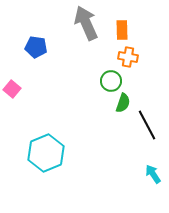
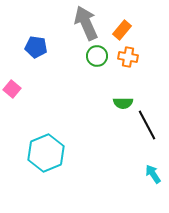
orange rectangle: rotated 42 degrees clockwise
green circle: moved 14 px left, 25 px up
green semicircle: rotated 72 degrees clockwise
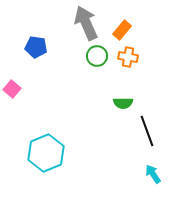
black line: moved 6 px down; rotated 8 degrees clockwise
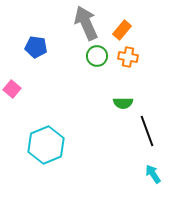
cyan hexagon: moved 8 px up
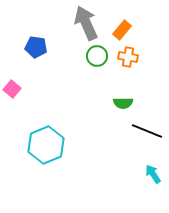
black line: rotated 48 degrees counterclockwise
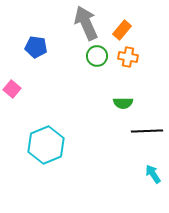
black line: rotated 24 degrees counterclockwise
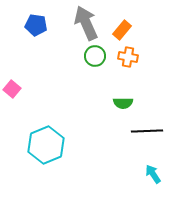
blue pentagon: moved 22 px up
green circle: moved 2 px left
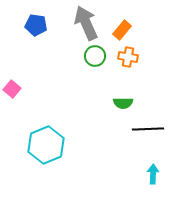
black line: moved 1 px right, 2 px up
cyan arrow: rotated 36 degrees clockwise
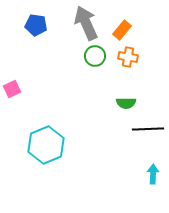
pink square: rotated 24 degrees clockwise
green semicircle: moved 3 px right
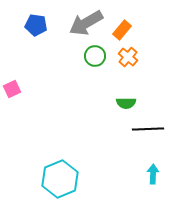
gray arrow: rotated 96 degrees counterclockwise
orange cross: rotated 30 degrees clockwise
cyan hexagon: moved 14 px right, 34 px down
